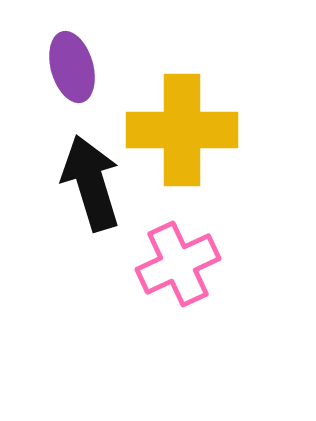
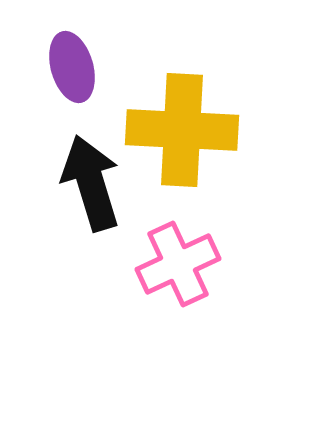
yellow cross: rotated 3 degrees clockwise
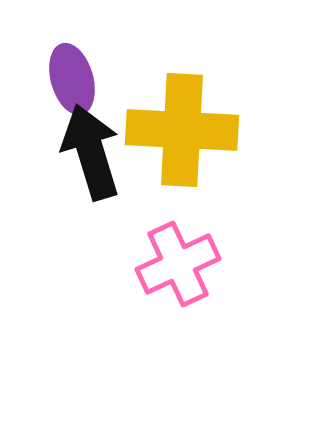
purple ellipse: moved 12 px down
black arrow: moved 31 px up
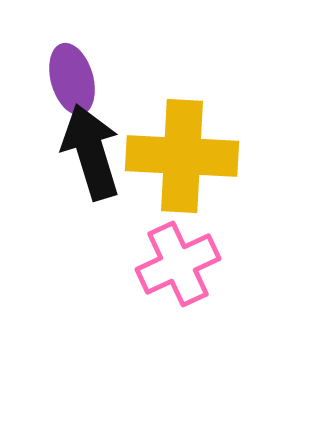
yellow cross: moved 26 px down
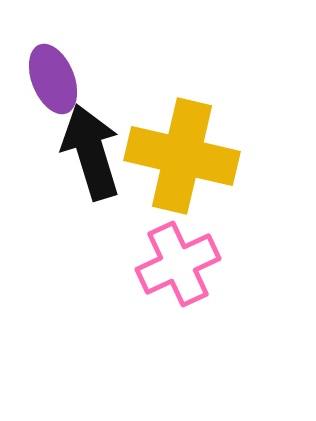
purple ellipse: moved 19 px left; rotated 6 degrees counterclockwise
yellow cross: rotated 10 degrees clockwise
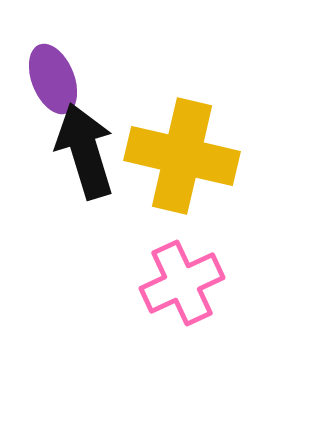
black arrow: moved 6 px left, 1 px up
pink cross: moved 4 px right, 19 px down
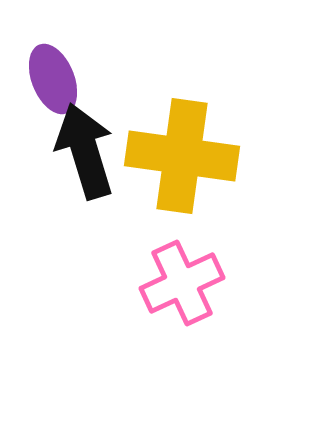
yellow cross: rotated 5 degrees counterclockwise
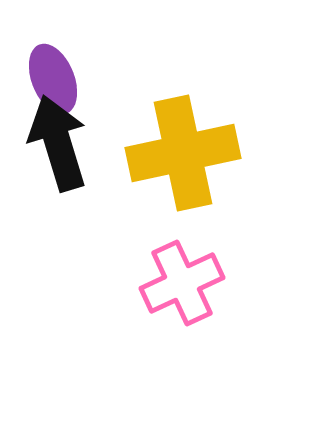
black arrow: moved 27 px left, 8 px up
yellow cross: moved 1 px right, 3 px up; rotated 20 degrees counterclockwise
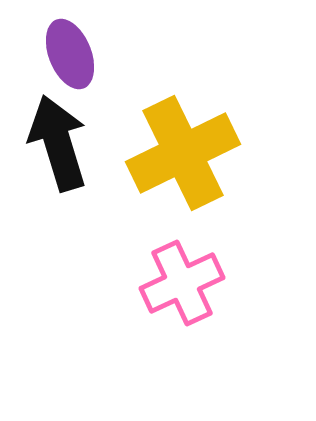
purple ellipse: moved 17 px right, 25 px up
yellow cross: rotated 14 degrees counterclockwise
